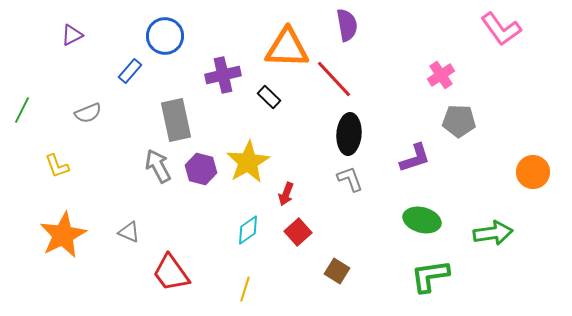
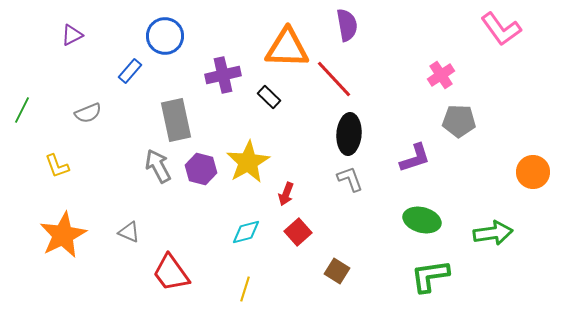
cyan diamond: moved 2 px left, 2 px down; rotated 20 degrees clockwise
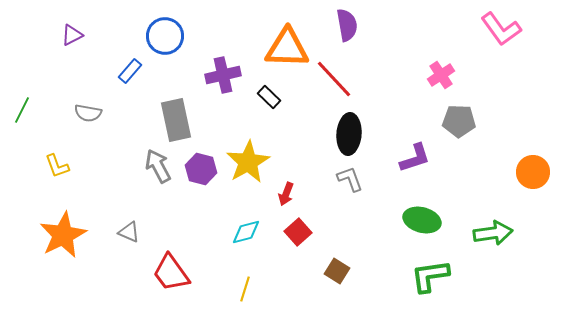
gray semicircle: rotated 32 degrees clockwise
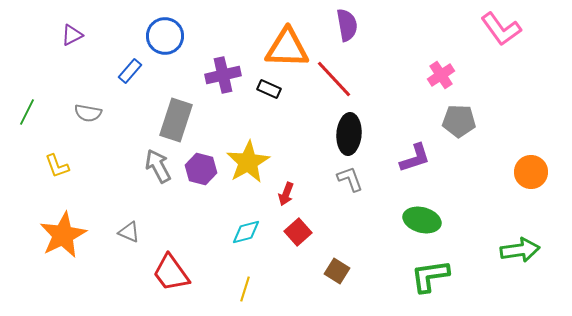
black rectangle: moved 8 px up; rotated 20 degrees counterclockwise
green line: moved 5 px right, 2 px down
gray rectangle: rotated 30 degrees clockwise
orange circle: moved 2 px left
green arrow: moved 27 px right, 17 px down
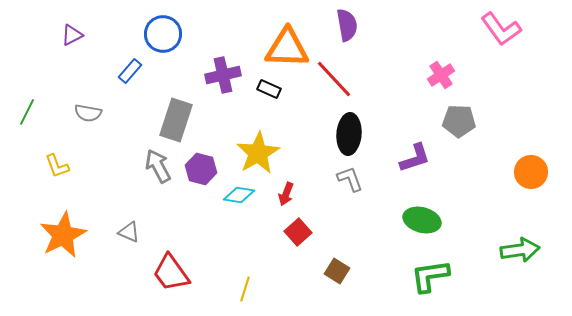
blue circle: moved 2 px left, 2 px up
yellow star: moved 10 px right, 9 px up
cyan diamond: moved 7 px left, 37 px up; rotated 24 degrees clockwise
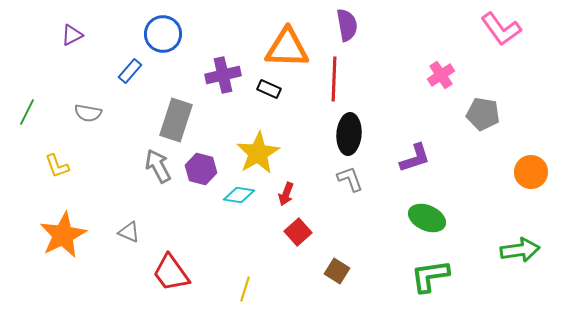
red line: rotated 45 degrees clockwise
gray pentagon: moved 24 px right, 7 px up; rotated 8 degrees clockwise
green ellipse: moved 5 px right, 2 px up; rotated 9 degrees clockwise
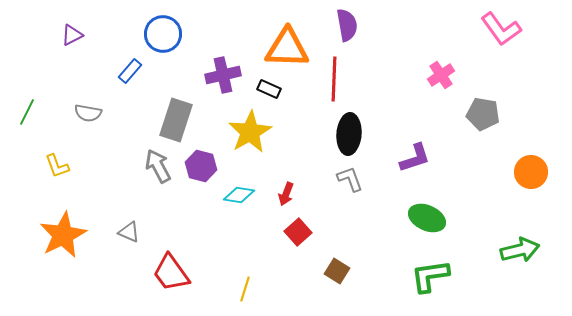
yellow star: moved 8 px left, 21 px up
purple hexagon: moved 3 px up
green arrow: rotated 6 degrees counterclockwise
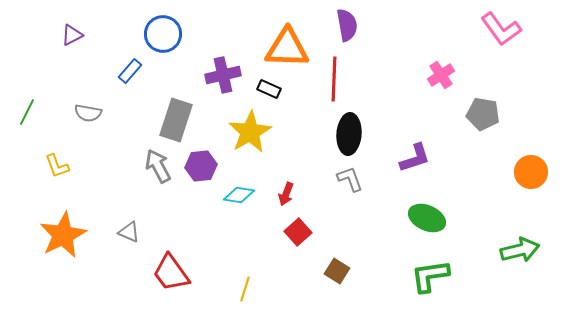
purple hexagon: rotated 20 degrees counterclockwise
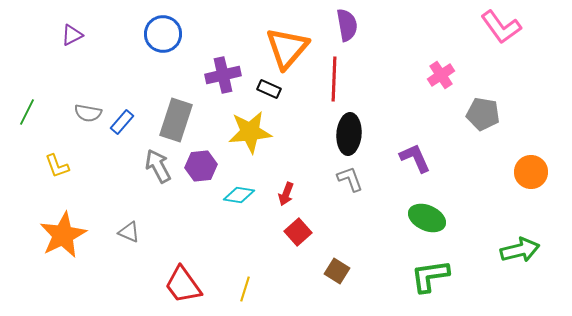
pink L-shape: moved 2 px up
orange triangle: rotated 51 degrees counterclockwise
blue rectangle: moved 8 px left, 51 px down
yellow star: rotated 24 degrees clockwise
purple L-shape: rotated 96 degrees counterclockwise
red trapezoid: moved 12 px right, 12 px down
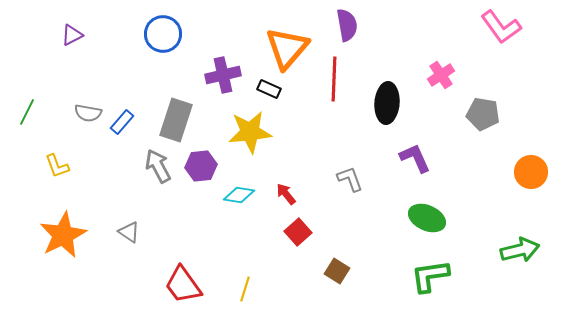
black ellipse: moved 38 px right, 31 px up
red arrow: rotated 120 degrees clockwise
gray triangle: rotated 10 degrees clockwise
